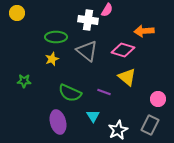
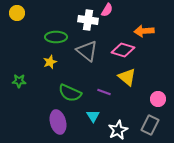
yellow star: moved 2 px left, 3 px down
green star: moved 5 px left
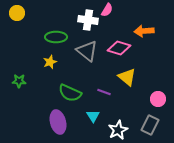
pink diamond: moved 4 px left, 2 px up
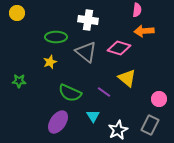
pink semicircle: moved 30 px right; rotated 24 degrees counterclockwise
gray triangle: moved 1 px left, 1 px down
yellow triangle: moved 1 px down
purple line: rotated 16 degrees clockwise
pink circle: moved 1 px right
purple ellipse: rotated 50 degrees clockwise
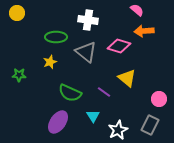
pink semicircle: rotated 56 degrees counterclockwise
pink diamond: moved 2 px up
green star: moved 6 px up
